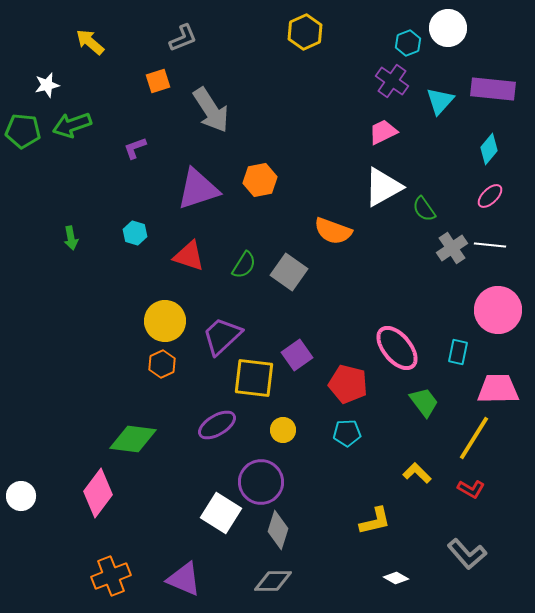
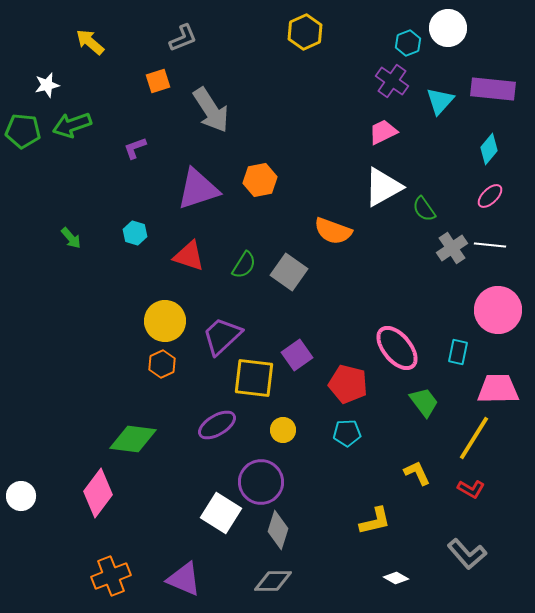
green arrow at (71, 238): rotated 30 degrees counterclockwise
yellow L-shape at (417, 473): rotated 20 degrees clockwise
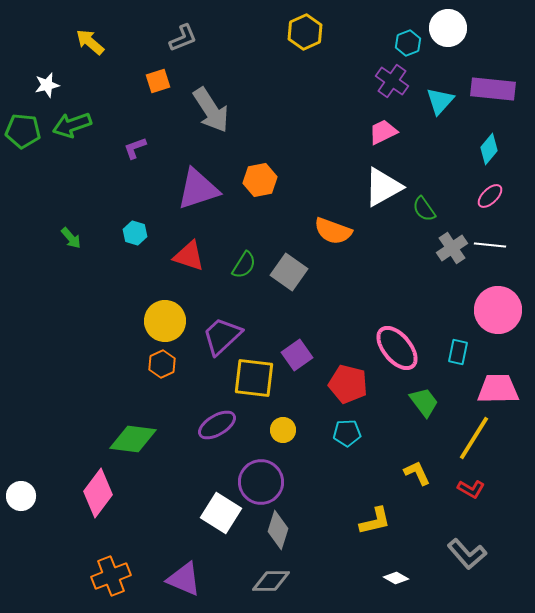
gray diamond at (273, 581): moved 2 px left
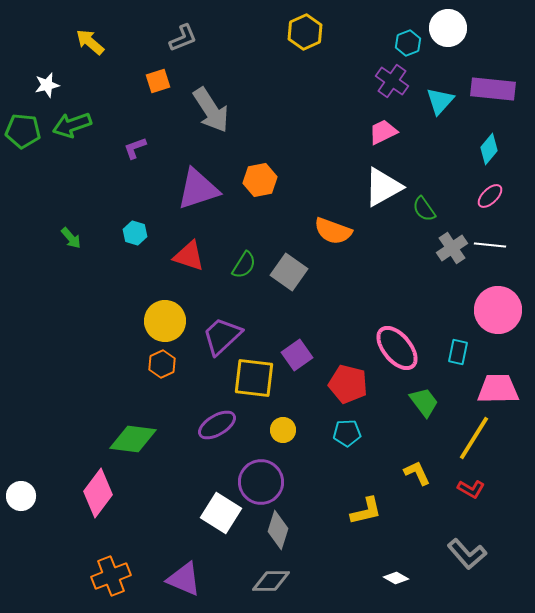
yellow L-shape at (375, 521): moved 9 px left, 10 px up
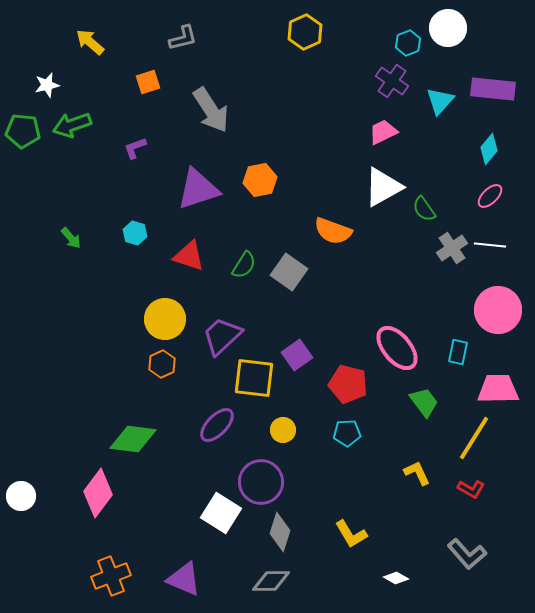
gray L-shape at (183, 38): rotated 8 degrees clockwise
orange square at (158, 81): moved 10 px left, 1 px down
yellow circle at (165, 321): moved 2 px up
purple ellipse at (217, 425): rotated 15 degrees counterclockwise
yellow L-shape at (366, 511): moved 15 px left, 23 px down; rotated 72 degrees clockwise
gray diamond at (278, 530): moved 2 px right, 2 px down
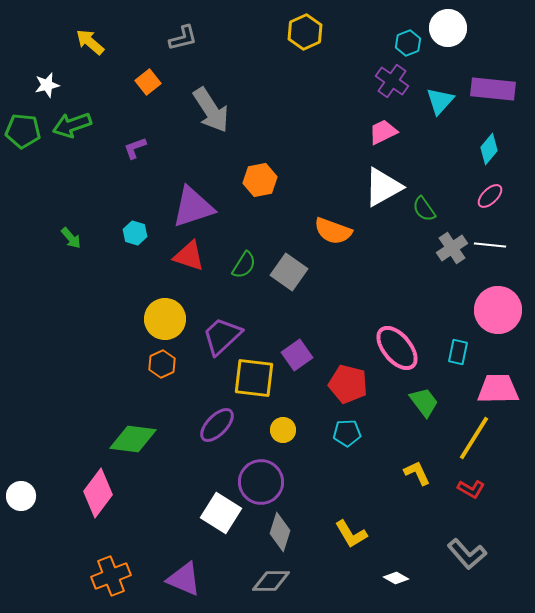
orange square at (148, 82): rotated 20 degrees counterclockwise
purple triangle at (198, 189): moved 5 px left, 18 px down
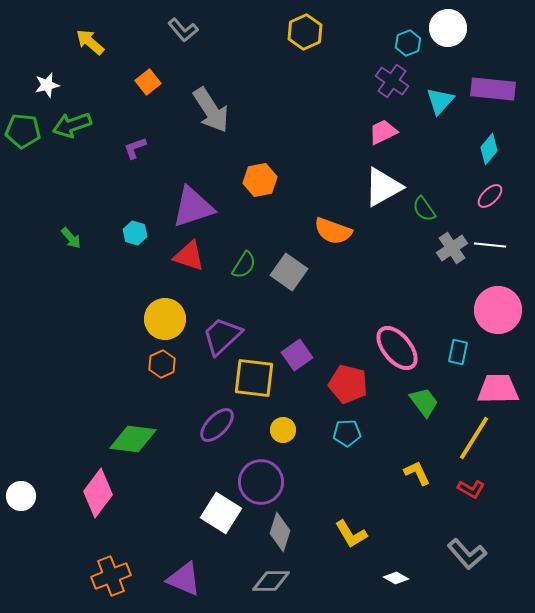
gray L-shape at (183, 38): moved 8 px up; rotated 64 degrees clockwise
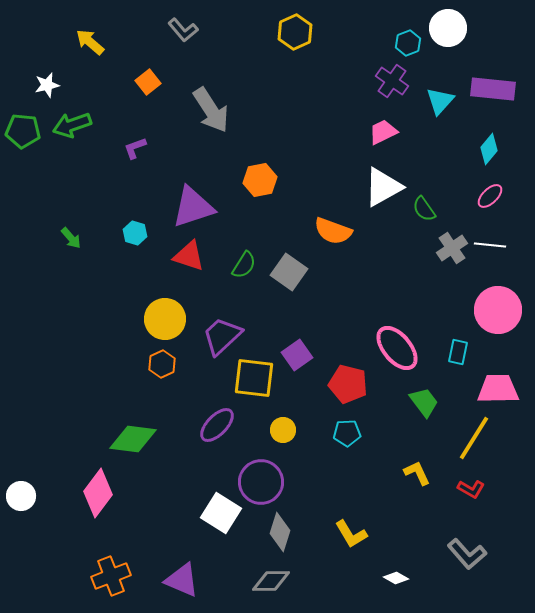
yellow hexagon at (305, 32): moved 10 px left
purple triangle at (184, 579): moved 2 px left, 1 px down
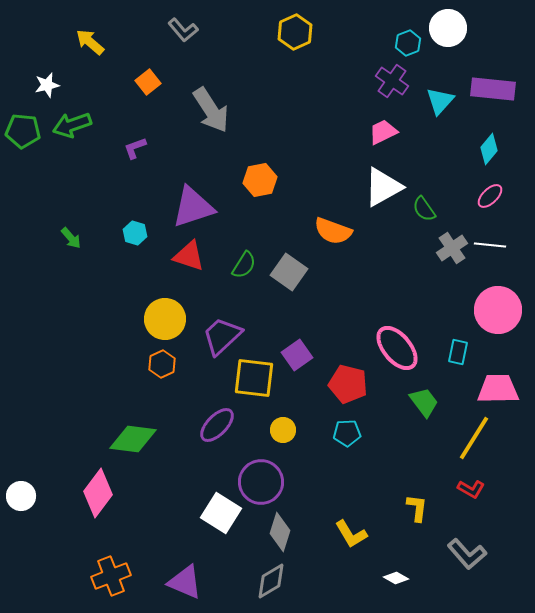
yellow L-shape at (417, 473): moved 35 px down; rotated 32 degrees clockwise
purple triangle at (182, 580): moved 3 px right, 2 px down
gray diamond at (271, 581): rotated 30 degrees counterclockwise
